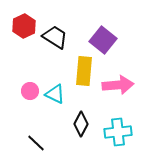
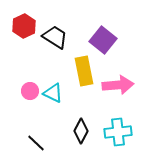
yellow rectangle: rotated 16 degrees counterclockwise
cyan triangle: moved 2 px left, 1 px up
black diamond: moved 7 px down
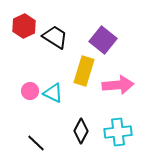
yellow rectangle: rotated 28 degrees clockwise
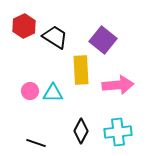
yellow rectangle: moved 3 px left, 1 px up; rotated 20 degrees counterclockwise
cyan triangle: rotated 25 degrees counterclockwise
black line: rotated 24 degrees counterclockwise
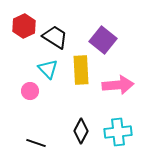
cyan triangle: moved 5 px left, 24 px up; rotated 45 degrees clockwise
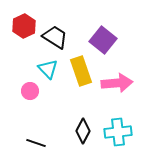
yellow rectangle: moved 1 px down; rotated 16 degrees counterclockwise
pink arrow: moved 1 px left, 2 px up
black diamond: moved 2 px right
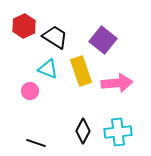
cyan triangle: rotated 25 degrees counterclockwise
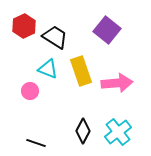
purple square: moved 4 px right, 10 px up
cyan cross: rotated 32 degrees counterclockwise
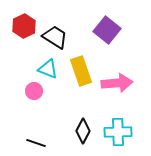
pink circle: moved 4 px right
cyan cross: rotated 36 degrees clockwise
